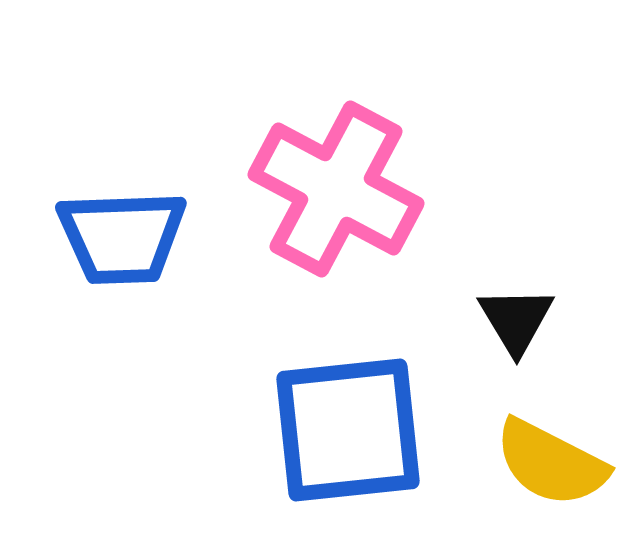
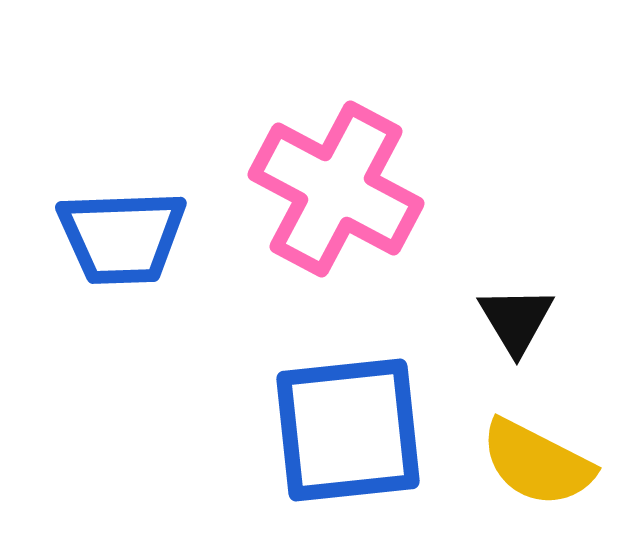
yellow semicircle: moved 14 px left
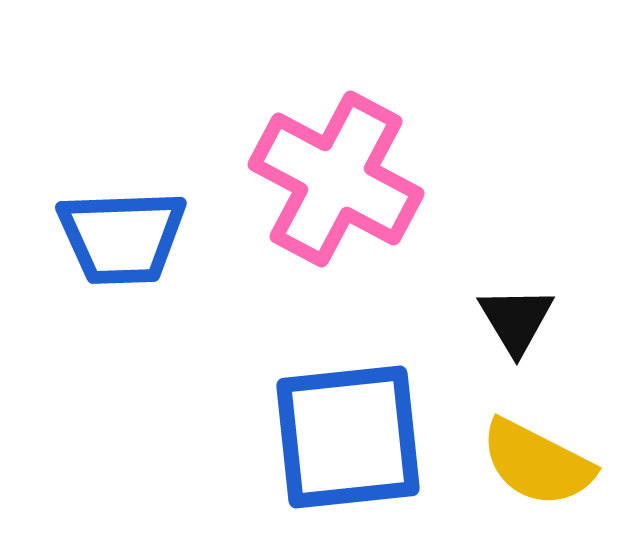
pink cross: moved 10 px up
blue square: moved 7 px down
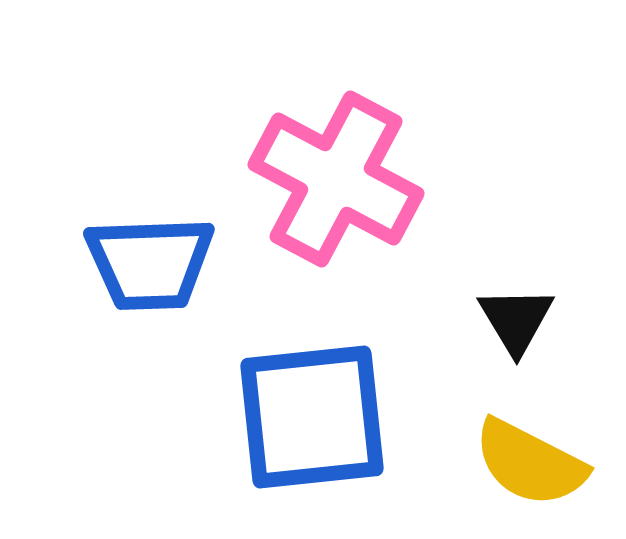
blue trapezoid: moved 28 px right, 26 px down
blue square: moved 36 px left, 20 px up
yellow semicircle: moved 7 px left
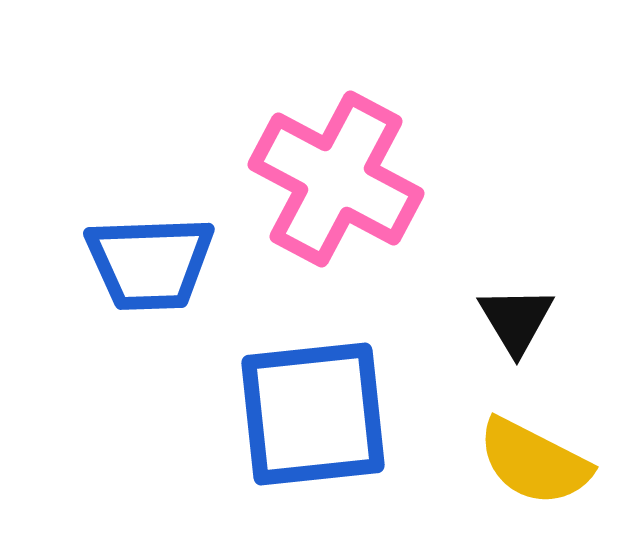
blue square: moved 1 px right, 3 px up
yellow semicircle: moved 4 px right, 1 px up
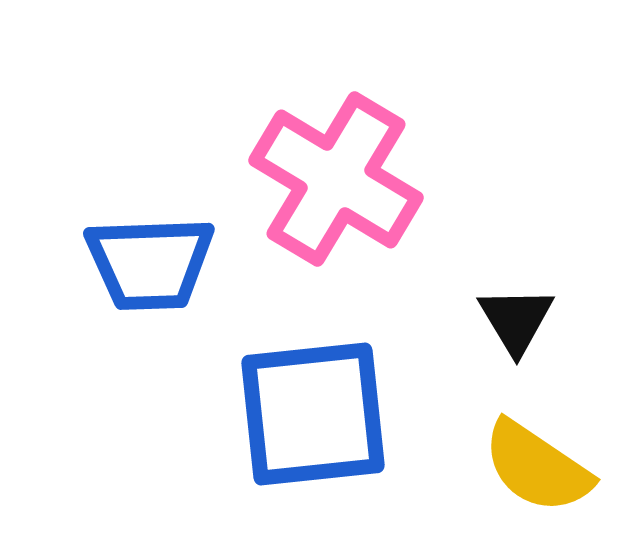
pink cross: rotated 3 degrees clockwise
yellow semicircle: moved 3 px right, 5 px down; rotated 7 degrees clockwise
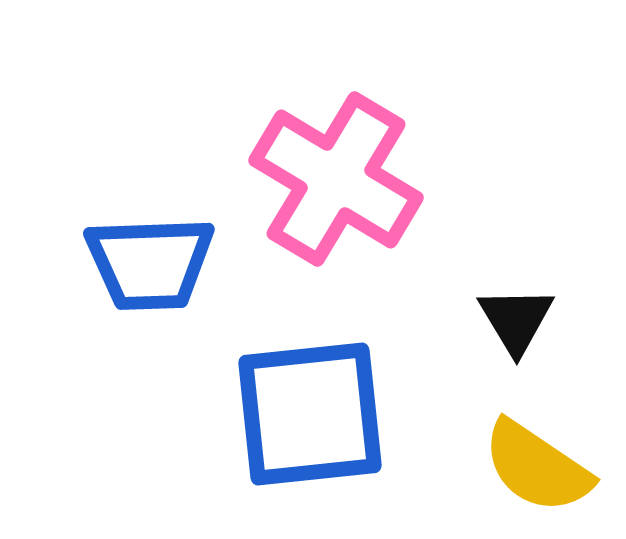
blue square: moved 3 px left
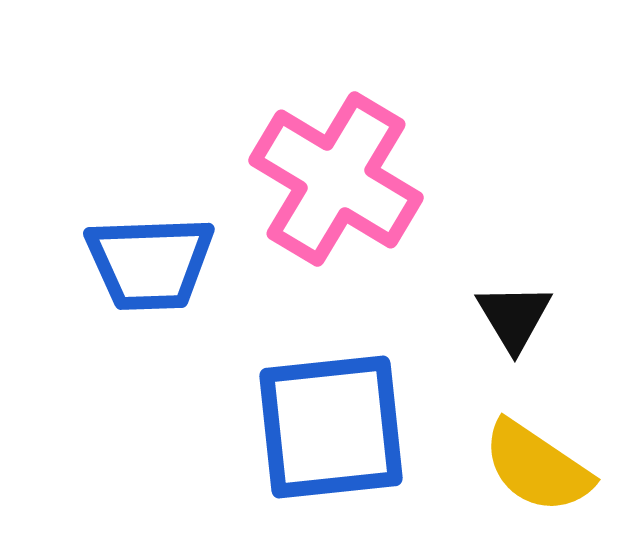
black triangle: moved 2 px left, 3 px up
blue square: moved 21 px right, 13 px down
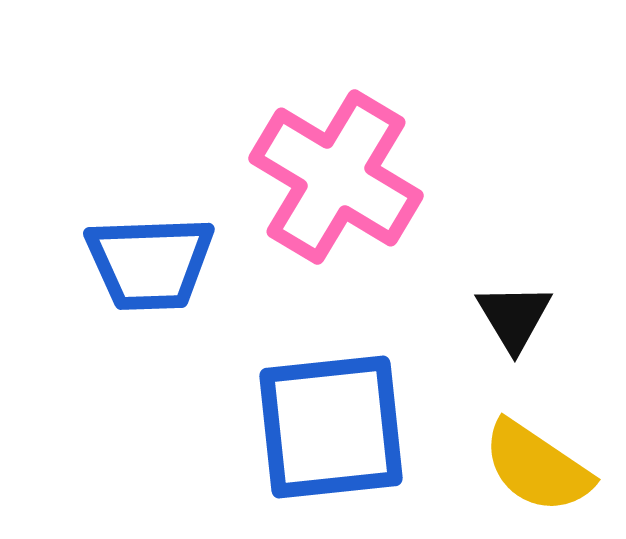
pink cross: moved 2 px up
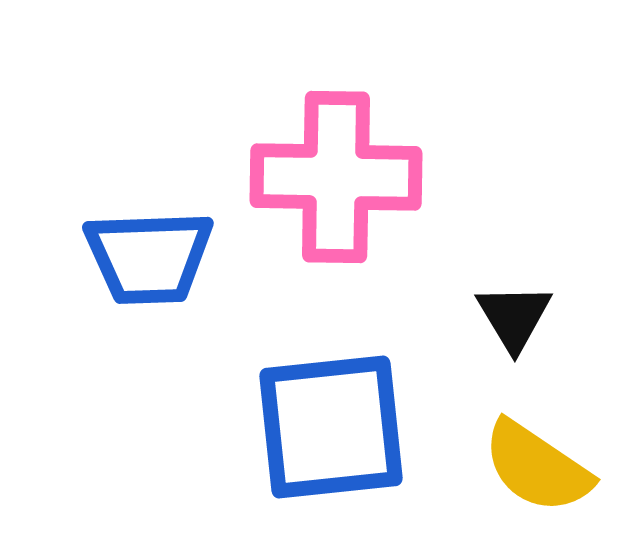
pink cross: rotated 30 degrees counterclockwise
blue trapezoid: moved 1 px left, 6 px up
